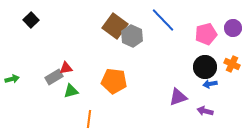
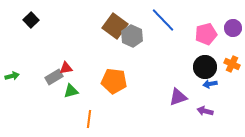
green arrow: moved 3 px up
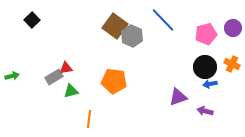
black square: moved 1 px right
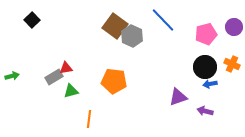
purple circle: moved 1 px right, 1 px up
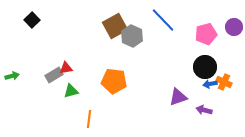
brown square: rotated 25 degrees clockwise
orange cross: moved 8 px left, 18 px down
gray rectangle: moved 2 px up
purple arrow: moved 1 px left, 1 px up
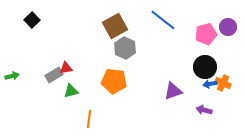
blue line: rotated 8 degrees counterclockwise
purple circle: moved 6 px left
gray hexagon: moved 7 px left, 12 px down
orange cross: moved 1 px left, 1 px down
purple triangle: moved 5 px left, 6 px up
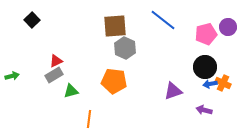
brown square: rotated 25 degrees clockwise
red triangle: moved 10 px left, 7 px up; rotated 16 degrees counterclockwise
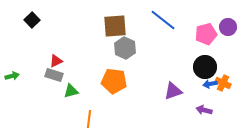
gray rectangle: rotated 48 degrees clockwise
